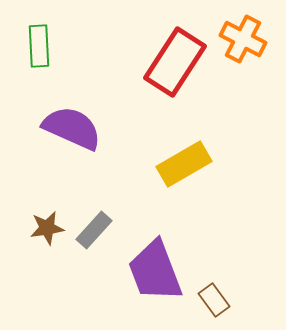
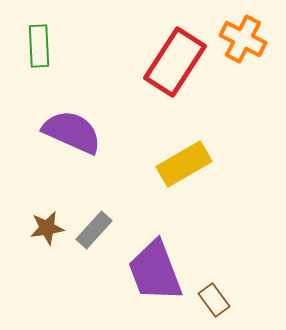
purple semicircle: moved 4 px down
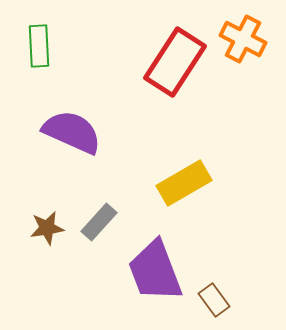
yellow rectangle: moved 19 px down
gray rectangle: moved 5 px right, 8 px up
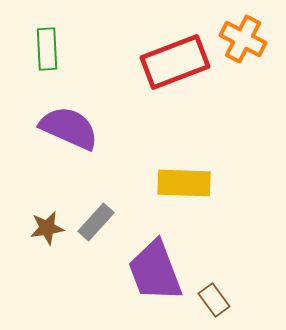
green rectangle: moved 8 px right, 3 px down
red rectangle: rotated 36 degrees clockwise
purple semicircle: moved 3 px left, 4 px up
yellow rectangle: rotated 32 degrees clockwise
gray rectangle: moved 3 px left
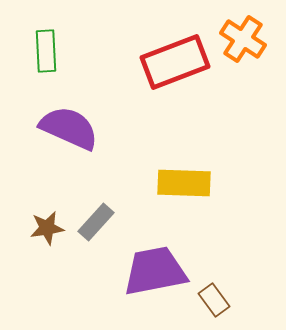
orange cross: rotated 6 degrees clockwise
green rectangle: moved 1 px left, 2 px down
purple trapezoid: rotated 100 degrees clockwise
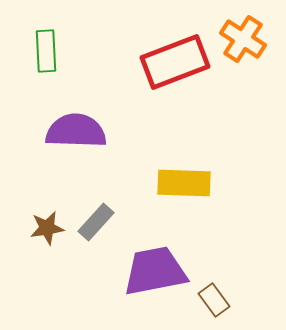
purple semicircle: moved 7 px right, 3 px down; rotated 22 degrees counterclockwise
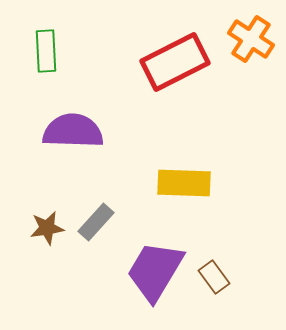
orange cross: moved 8 px right
red rectangle: rotated 6 degrees counterclockwise
purple semicircle: moved 3 px left
purple trapezoid: rotated 48 degrees counterclockwise
brown rectangle: moved 23 px up
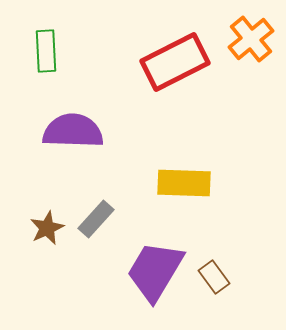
orange cross: rotated 18 degrees clockwise
gray rectangle: moved 3 px up
brown star: rotated 16 degrees counterclockwise
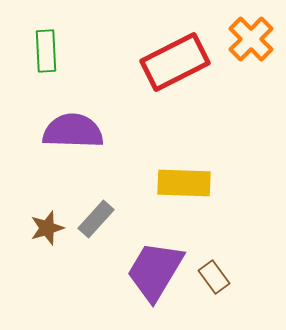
orange cross: rotated 6 degrees counterclockwise
brown star: rotated 8 degrees clockwise
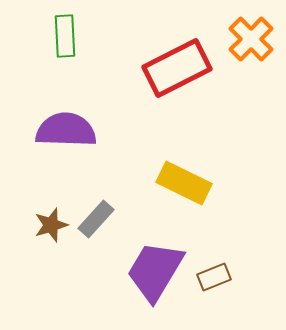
green rectangle: moved 19 px right, 15 px up
red rectangle: moved 2 px right, 6 px down
purple semicircle: moved 7 px left, 1 px up
yellow rectangle: rotated 24 degrees clockwise
brown star: moved 4 px right, 3 px up
brown rectangle: rotated 76 degrees counterclockwise
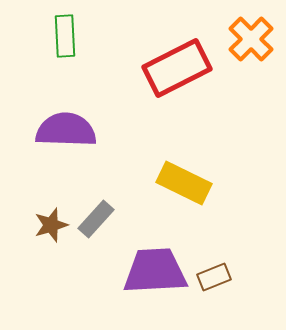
purple trapezoid: rotated 56 degrees clockwise
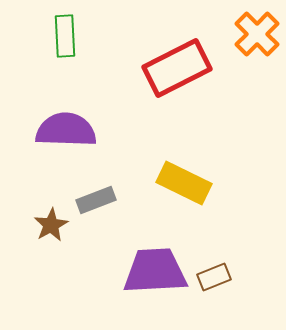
orange cross: moved 6 px right, 5 px up
gray rectangle: moved 19 px up; rotated 27 degrees clockwise
brown star: rotated 12 degrees counterclockwise
